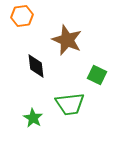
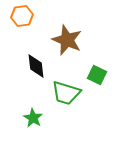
green trapezoid: moved 4 px left, 11 px up; rotated 24 degrees clockwise
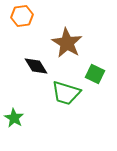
brown star: moved 3 px down; rotated 8 degrees clockwise
black diamond: rotated 25 degrees counterclockwise
green square: moved 2 px left, 1 px up
green star: moved 19 px left
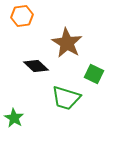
black diamond: rotated 15 degrees counterclockwise
green square: moved 1 px left
green trapezoid: moved 5 px down
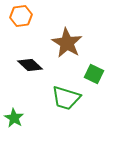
orange hexagon: moved 1 px left
black diamond: moved 6 px left, 1 px up
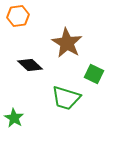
orange hexagon: moved 3 px left
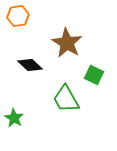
green square: moved 1 px down
green trapezoid: moved 1 px down; rotated 44 degrees clockwise
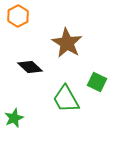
orange hexagon: rotated 20 degrees counterclockwise
black diamond: moved 2 px down
green square: moved 3 px right, 7 px down
green star: rotated 18 degrees clockwise
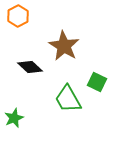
brown star: moved 3 px left, 3 px down
green trapezoid: moved 2 px right
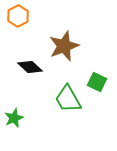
brown star: rotated 20 degrees clockwise
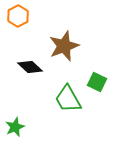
green star: moved 1 px right, 9 px down
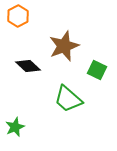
black diamond: moved 2 px left, 1 px up
green square: moved 12 px up
green trapezoid: rotated 20 degrees counterclockwise
